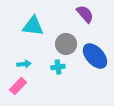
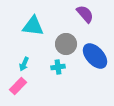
cyan arrow: rotated 120 degrees clockwise
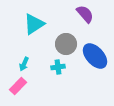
cyan triangle: moved 1 px right, 2 px up; rotated 40 degrees counterclockwise
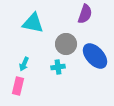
purple semicircle: rotated 60 degrees clockwise
cyan triangle: moved 1 px left, 1 px up; rotated 45 degrees clockwise
pink rectangle: rotated 30 degrees counterclockwise
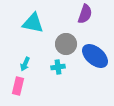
blue ellipse: rotated 8 degrees counterclockwise
cyan arrow: moved 1 px right
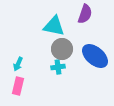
cyan triangle: moved 21 px right, 3 px down
gray circle: moved 4 px left, 5 px down
cyan arrow: moved 7 px left
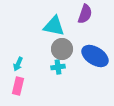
blue ellipse: rotated 8 degrees counterclockwise
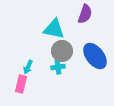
cyan triangle: moved 3 px down
gray circle: moved 2 px down
blue ellipse: rotated 20 degrees clockwise
cyan arrow: moved 10 px right, 3 px down
pink rectangle: moved 3 px right, 2 px up
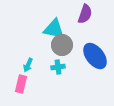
gray circle: moved 6 px up
cyan arrow: moved 2 px up
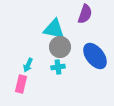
gray circle: moved 2 px left, 2 px down
